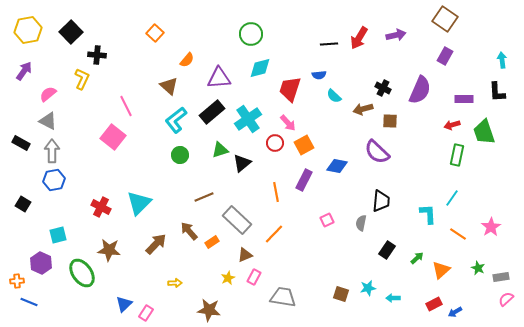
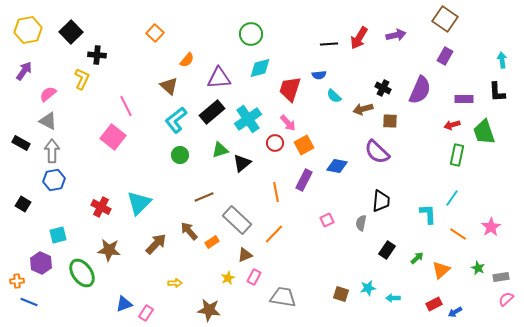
blue triangle at (124, 304): rotated 24 degrees clockwise
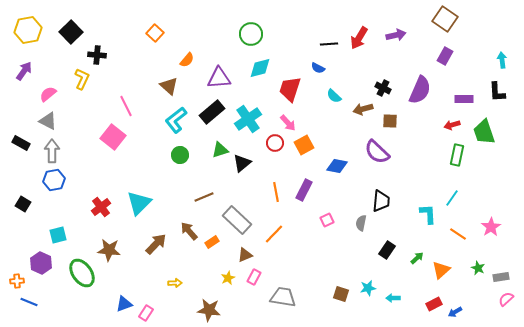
blue semicircle at (319, 75): moved 1 px left, 7 px up; rotated 32 degrees clockwise
purple rectangle at (304, 180): moved 10 px down
red cross at (101, 207): rotated 24 degrees clockwise
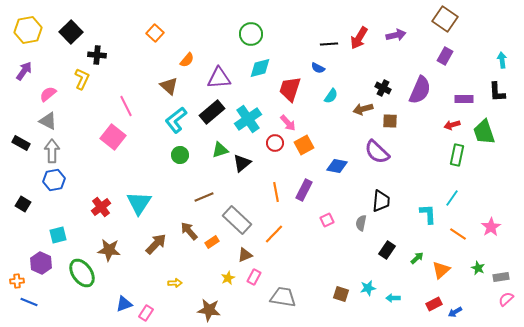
cyan semicircle at (334, 96): moved 3 px left; rotated 98 degrees counterclockwise
cyan triangle at (139, 203): rotated 12 degrees counterclockwise
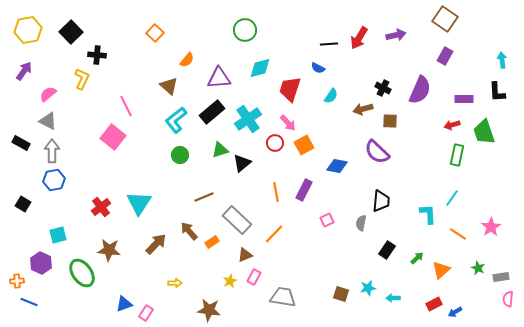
green circle at (251, 34): moved 6 px left, 4 px up
yellow star at (228, 278): moved 2 px right, 3 px down
pink semicircle at (506, 299): moved 2 px right; rotated 42 degrees counterclockwise
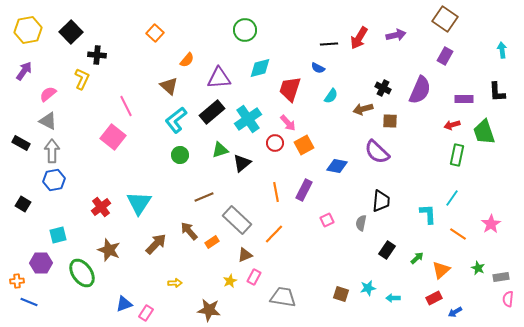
cyan arrow at (502, 60): moved 10 px up
pink star at (491, 227): moved 3 px up
brown star at (109, 250): rotated 15 degrees clockwise
purple hexagon at (41, 263): rotated 25 degrees counterclockwise
red rectangle at (434, 304): moved 6 px up
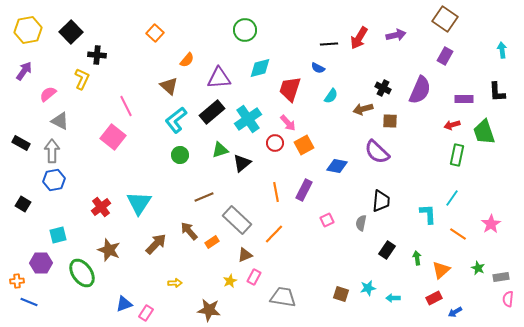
gray triangle at (48, 121): moved 12 px right
green arrow at (417, 258): rotated 56 degrees counterclockwise
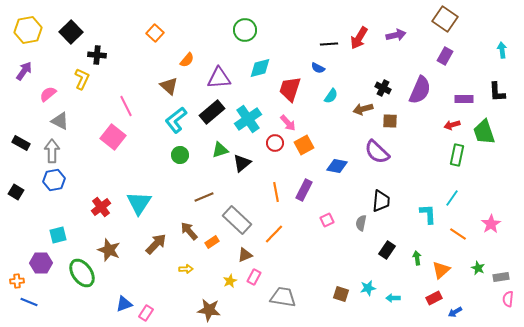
black square at (23, 204): moved 7 px left, 12 px up
yellow arrow at (175, 283): moved 11 px right, 14 px up
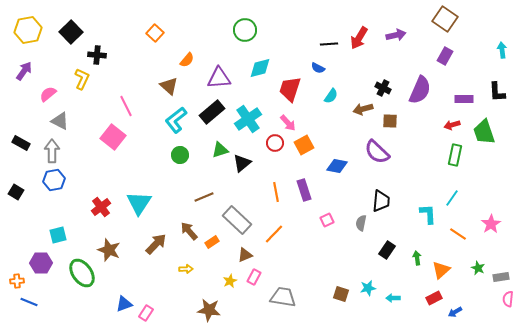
green rectangle at (457, 155): moved 2 px left
purple rectangle at (304, 190): rotated 45 degrees counterclockwise
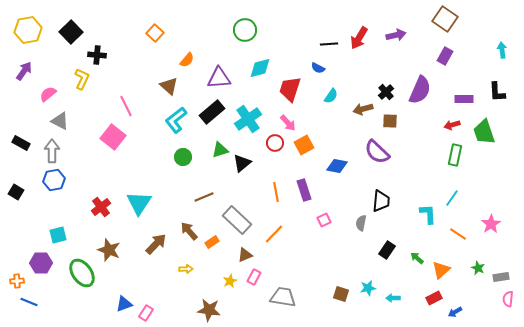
black cross at (383, 88): moved 3 px right, 4 px down; rotated 21 degrees clockwise
green circle at (180, 155): moved 3 px right, 2 px down
pink square at (327, 220): moved 3 px left
green arrow at (417, 258): rotated 40 degrees counterclockwise
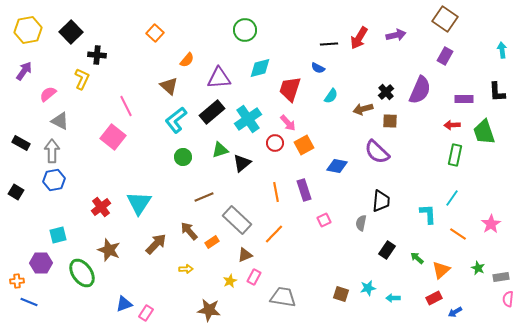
red arrow at (452, 125): rotated 14 degrees clockwise
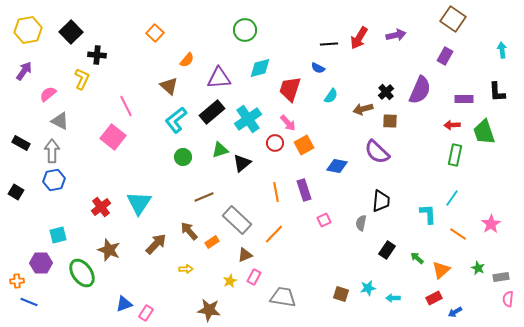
brown square at (445, 19): moved 8 px right
